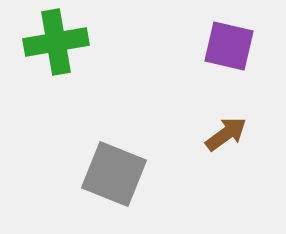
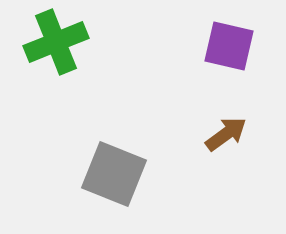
green cross: rotated 12 degrees counterclockwise
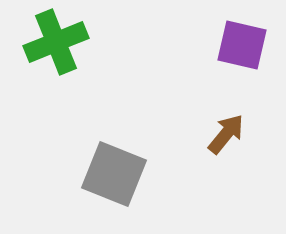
purple square: moved 13 px right, 1 px up
brown arrow: rotated 15 degrees counterclockwise
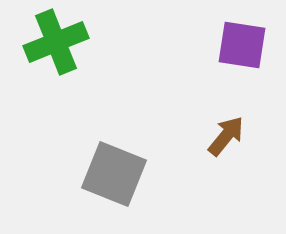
purple square: rotated 4 degrees counterclockwise
brown arrow: moved 2 px down
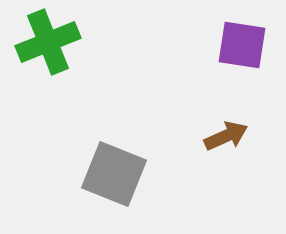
green cross: moved 8 px left
brown arrow: rotated 27 degrees clockwise
